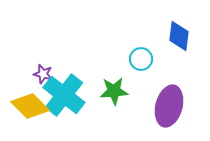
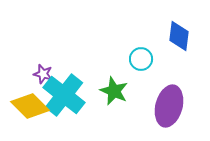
green star: rotated 28 degrees clockwise
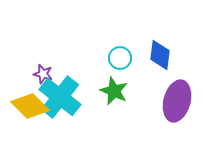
blue diamond: moved 19 px left, 19 px down
cyan circle: moved 21 px left, 1 px up
cyan cross: moved 4 px left, 2 px down
purple ellipse: moved 8 px right, 5 px up
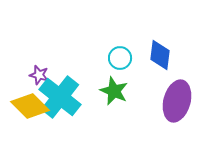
purple star: moved 4 px left, 1 px down
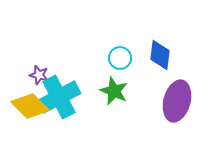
cyan cross: moved 1 px left; rotated 24 degrees clockwise
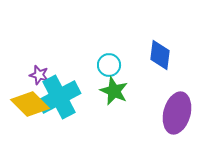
cyan circle: moved 11 px left, 7 px down
purple ellipse: moved 12 px down
yellow diamond: moved 2 px up
